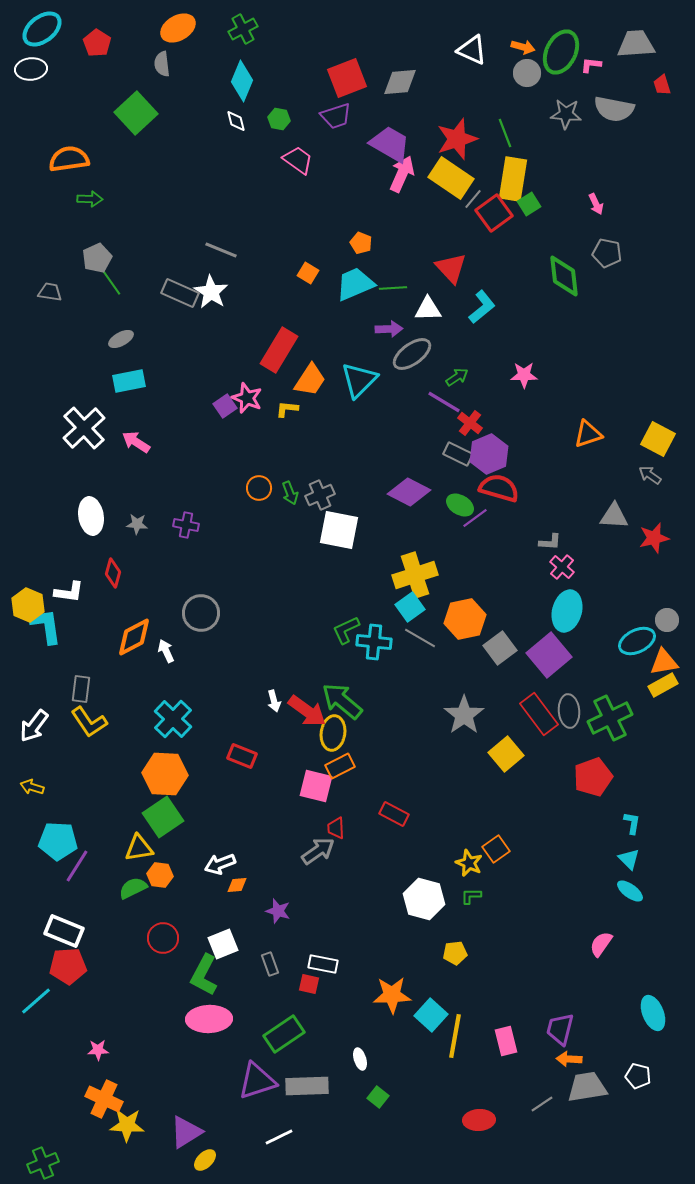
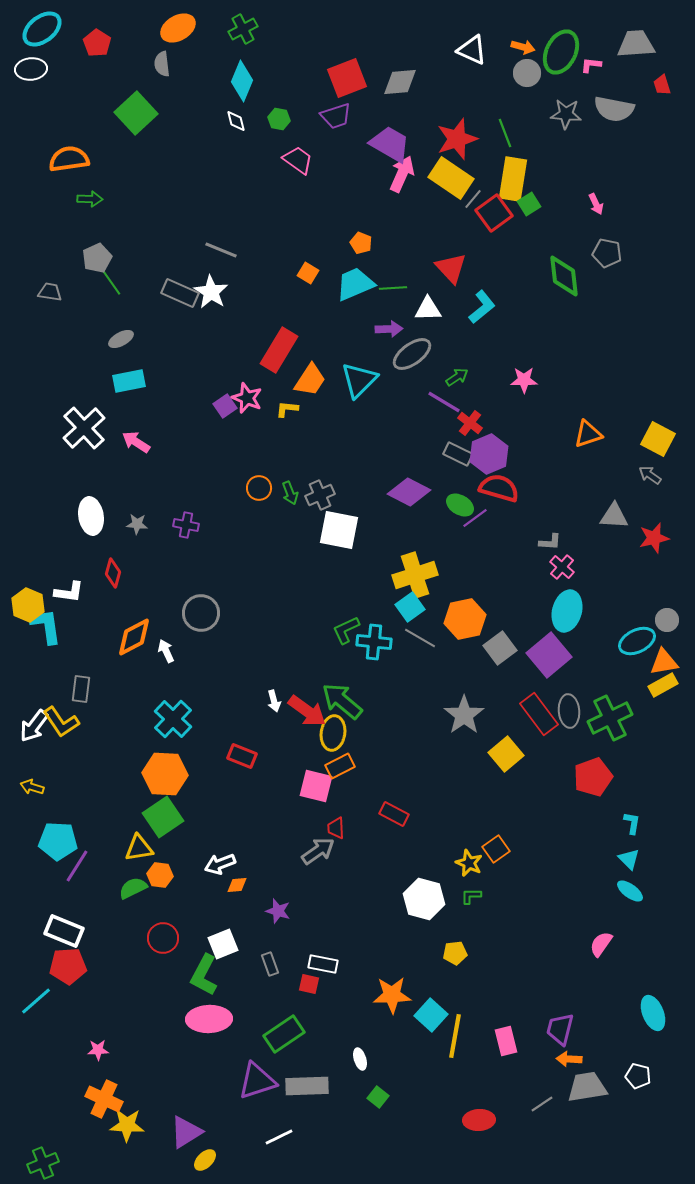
pink star at (524, 375): moved 5 px down
yellow L-shape at (89, 722): moved 28 px left
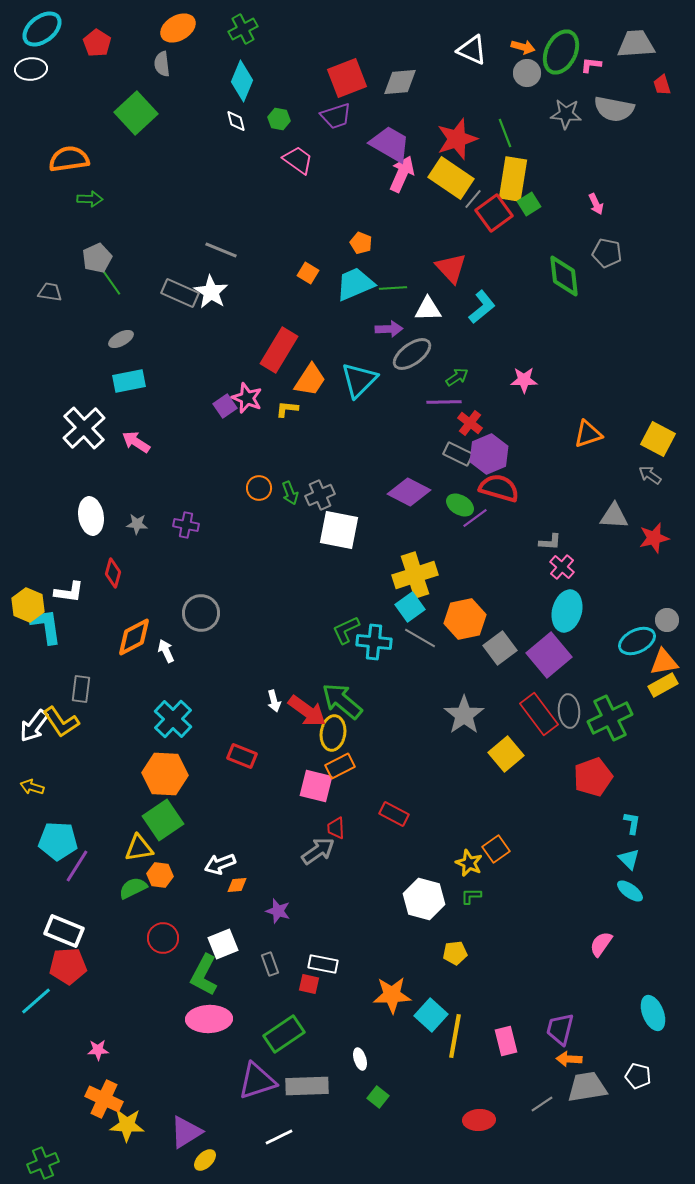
purple line at (444, 402): rotated 32 degrees counterclockwise
green square at (163, 817): moved 3 px down
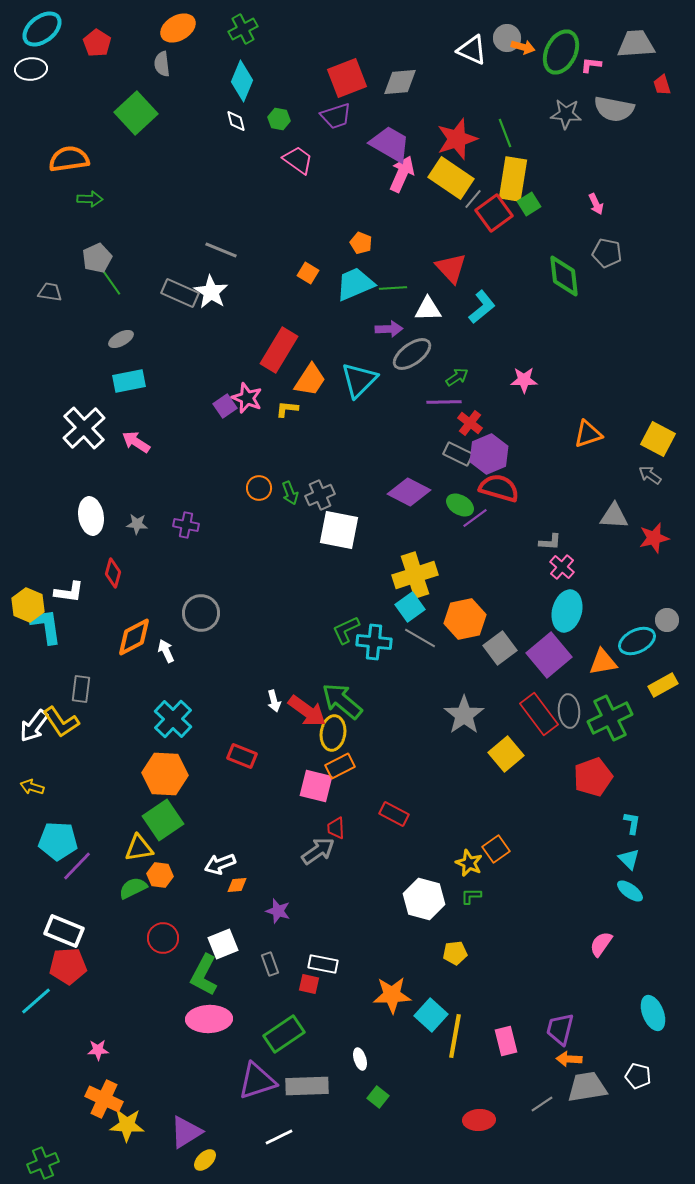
gray circle at (527, 73): moved 20 px left, 35 px up
orange triangle at (664, 662): moved 61 px left
purple line at (77, 866): rotated 12 degrees clockwise
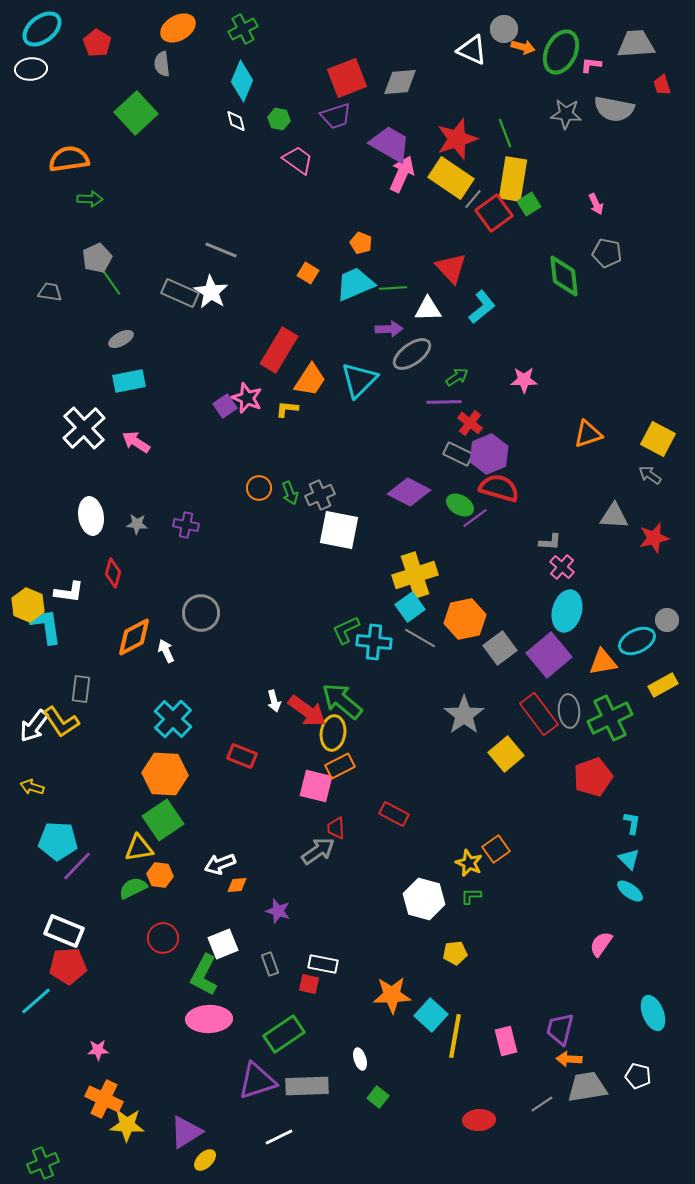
gray circle at (507, 38): moved 3 px left, 9 px up
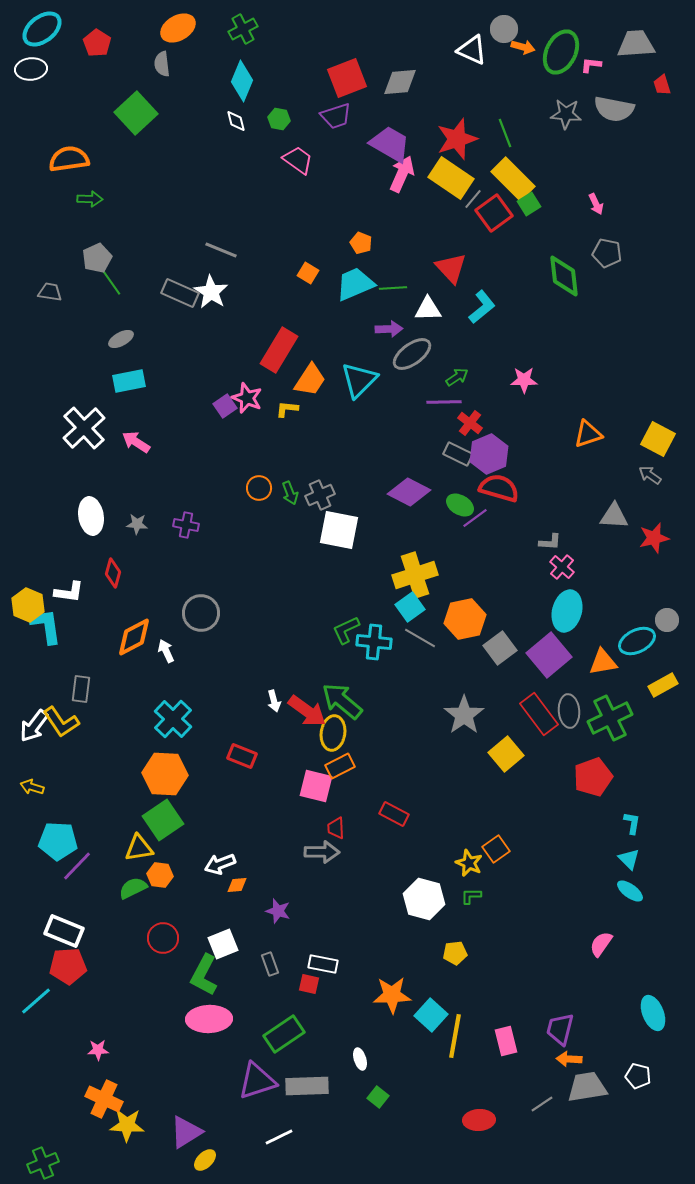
yellow rectangle at (513, 179): rotated 54 degrees counterclockwise
gray arrow at (318, 851): moved 4 px right, 1 px down; rotated 36 degrees clockwise
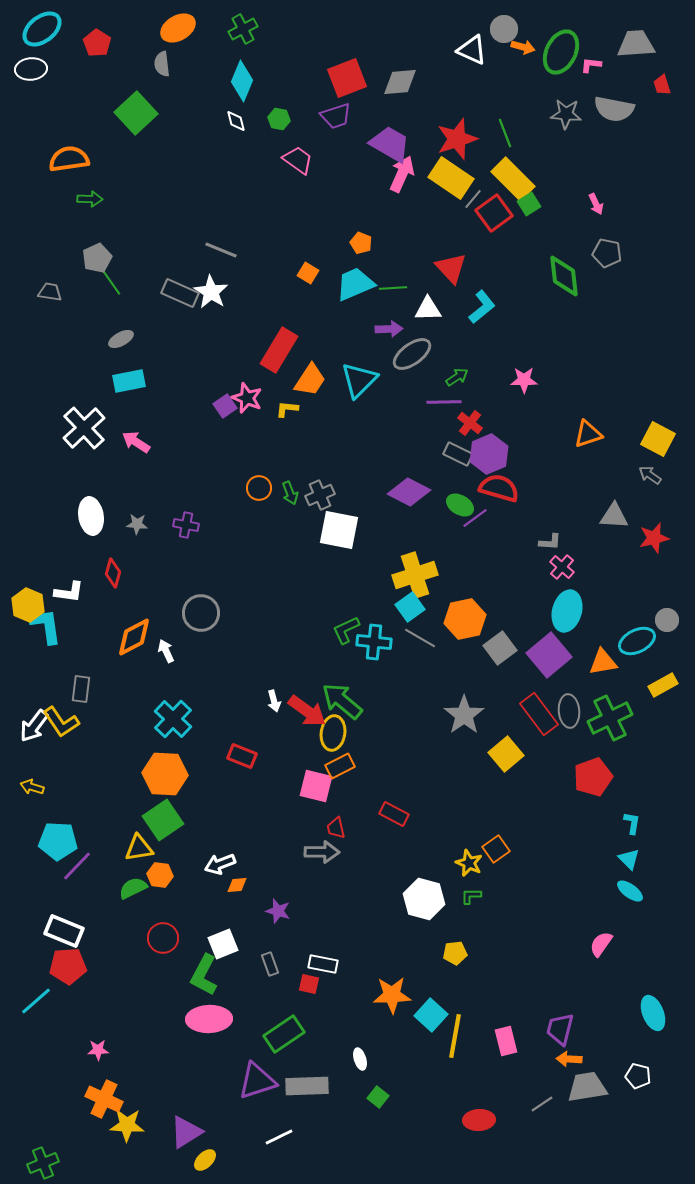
red trapezoid at (336, 828): rotated 10 degrees counterclockwise
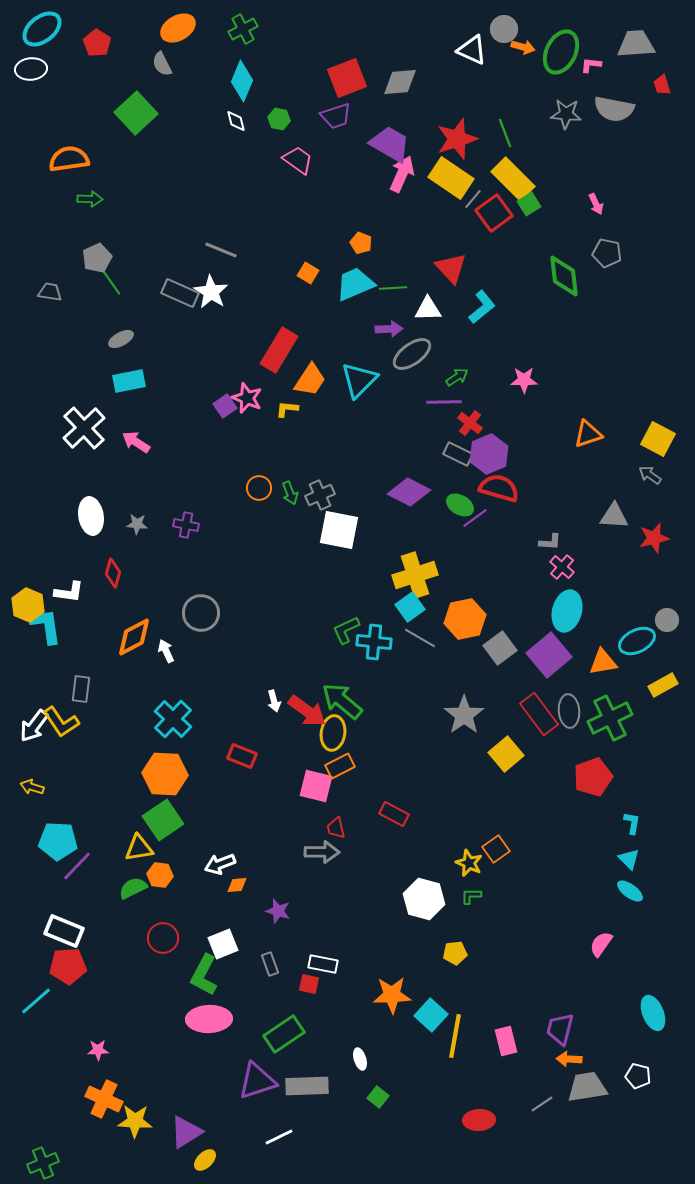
gray semicircle at (162, 64): rotated 20 degrees counterclockwise
yellow star at (127, 1125): moved 8 px right, 4 px up
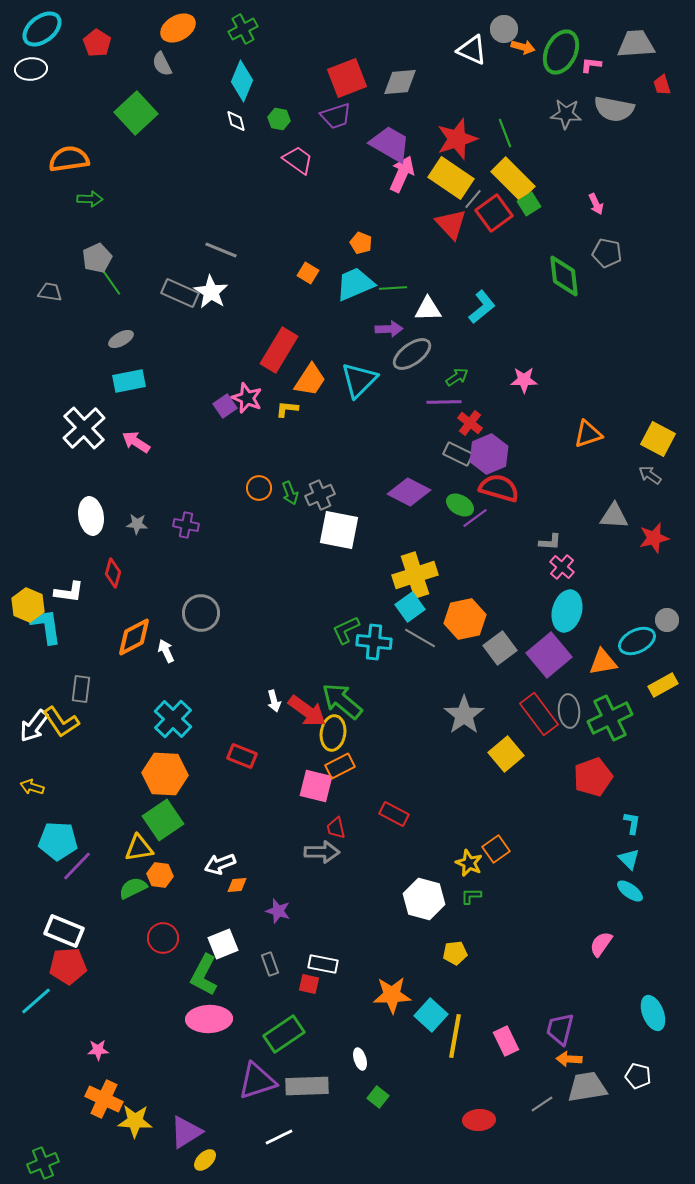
red triangle at (451, 268): moved 44 px up
pink rectangle at (506, 1041): rotated 12 degrees counterclockwise
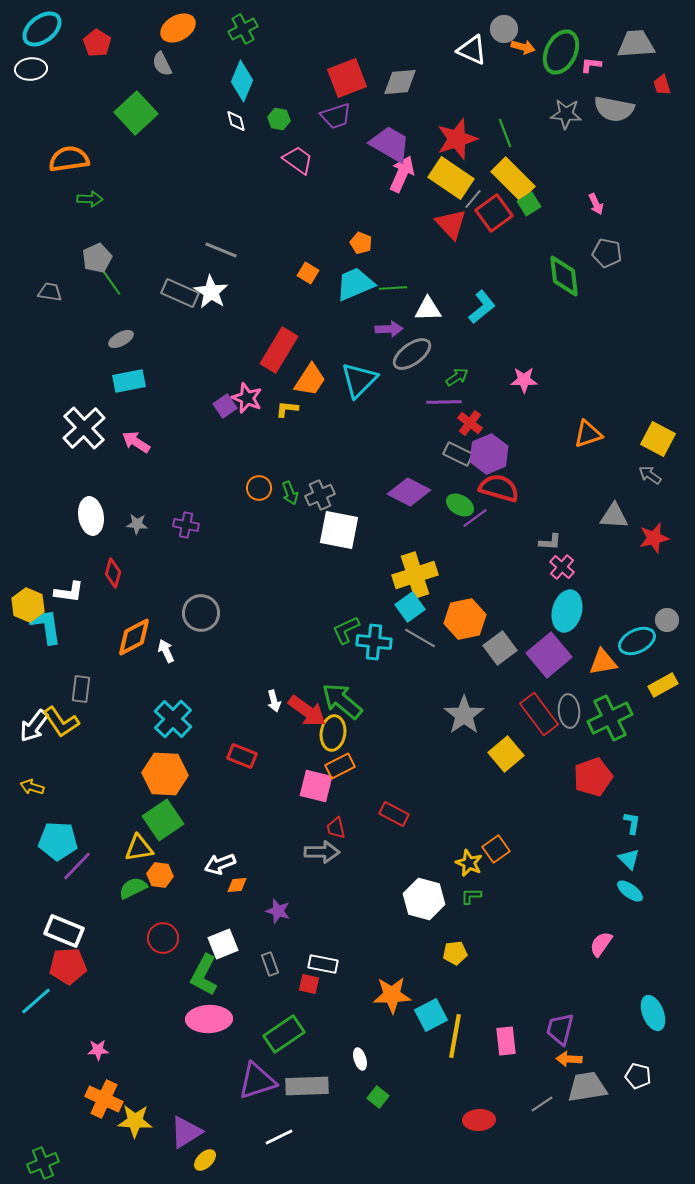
cyan square at (431, 1015): rotated 20 degrees clockwise
pink rectangle at (506, 1041): rotated 20 degrees clockwise
